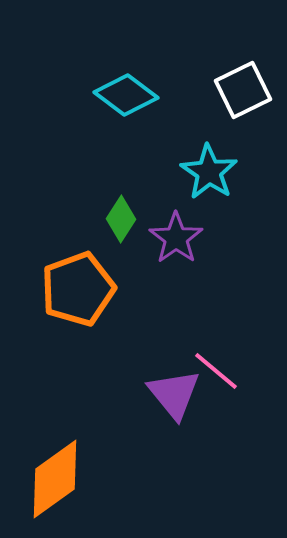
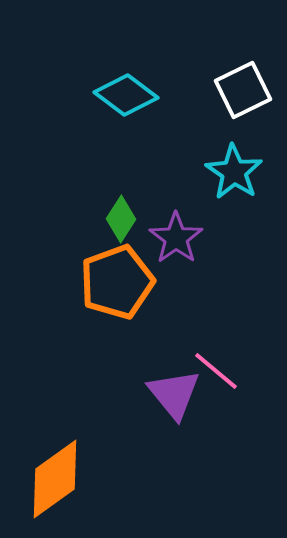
cyan star: moved 25 px right
orange pentagon: moved 39 px right, 7 px up
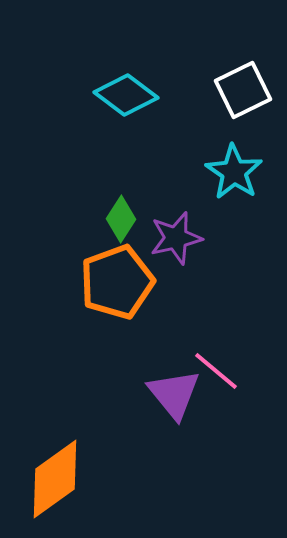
purple star: rotated 22 degrees clockwise
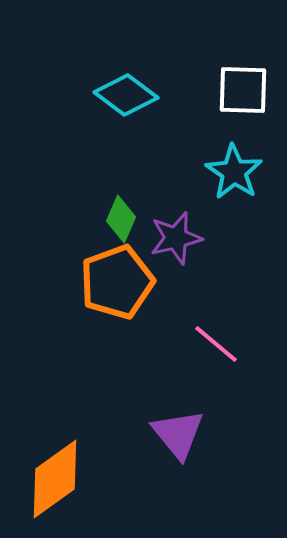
white square: rotated 28 degrees clockwise
green diamond: rotated 9 degrees counterclockwise
pink line: moved 27 px up
purple triangle: moved 4 px right, 40 px down
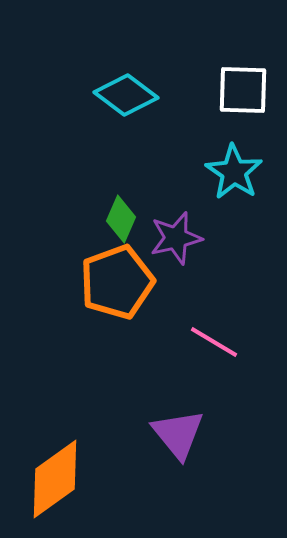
pink line: moved 2 px left, 2 px up; rotated 9 degrees counterclockwise
